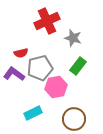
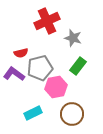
brown circle: moved 2 px left, 5 px up
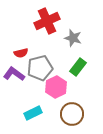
green rectangle: moved 1 px down
pink hexagon: rotated 15 degrees counterclockwise
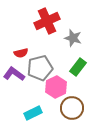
brown circle: moved 6 px up
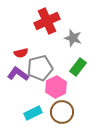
purple L-shape: moved 4 px right
brown circle: moved 10 px left, 4 px down
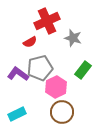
red semicircle: moved 9 px right, 11 px up; rotated 16 degrees counterclockwise
green rectangle: moved 5 px right, 3 px down
cyan rectangle: moved 16 px left, 1 px down
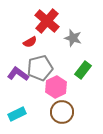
red cross: rotated 25 degrees counterclockwise
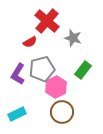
gray pentagon: moved 2 px right, 1 px down
purple L-shape: rotated 95 degrees counterclockwise
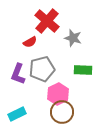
green rectangle: rotated 54 degrees clockwise
purple L-shape: rotated 10 degrees counterclockwise
pink hexagon: moved 2 px right, 7 px down
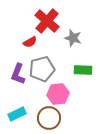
pink hexagon: rotated 20 degrees clockwise
brown circle: moved 13 px left, 6 px down
